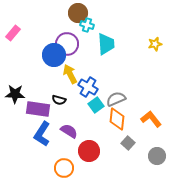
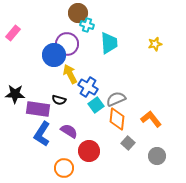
cyan trapezoid: moved 3 px right, 1 px up
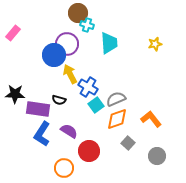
orange diamond: rotated 65 degrees clockwise
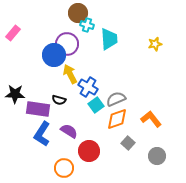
cyan trapezoid: moved 4 px up
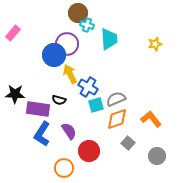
cyan square: rotated 21 degrees clockwise
purple semicircle: rotated 24 degrees clockwise
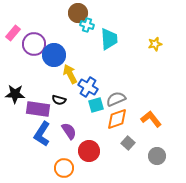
purple circle: moved 33 px left
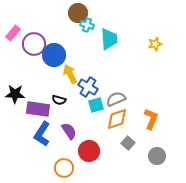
orange L-shape: rotated 60 degrees clockwise
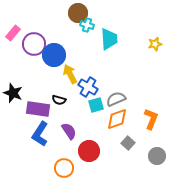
black star: moved 2 px left, 1 px up; rotated 18 degrees clockwise
blue L-shape: moved 2 px left
